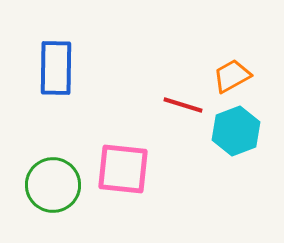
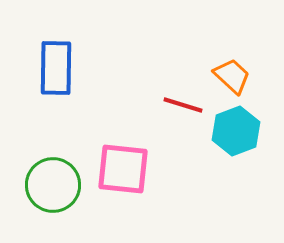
orange trapezoid: rotated 72 degrees clockwise
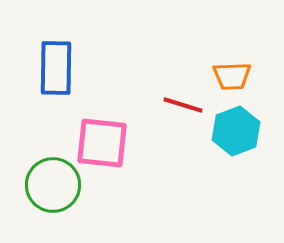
orange trapezoid: rotated 135 degrees clockwise
pink square: moved 21 px left, 26 px up
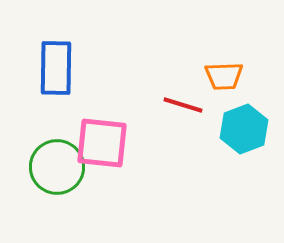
orange trapezoid: moved 8 px left
cyan hexagon: moved 8 px right, 2 px up
green circle: moved 4 px right, 18 px up
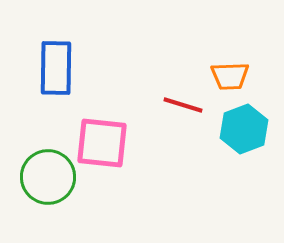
orange trapezoid: moved 6 px right
green circle: moved 9 px left, 10 px down
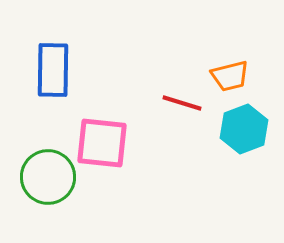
blue rectangle: moved 3 px left, 2 px down
orange trapezoid: rotated 12 degrees counterclockwise
red line: moved 1 px left, 2 px up
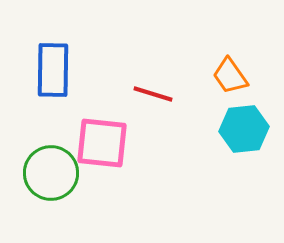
orange trapezoid: rotated 69 degrees clockwise
red line: moved 29 px left, 9 px up
cyan hexagon: rotated 15 degrees clockwise
green circle: moved 3 px right, 4 px up
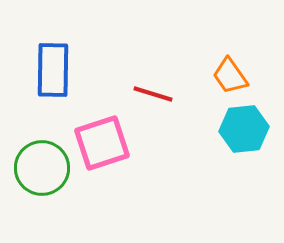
pink square: rotated 24 degrees counterclockwise
green circle: moved 9 px left, 5 px up
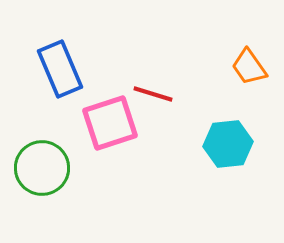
blue rectangle: moved 7 px right, 1 px up; rotated 24 degrees counterclockwise
orange trapezoid: moved 19 px right, 9 px up
cyan hexagon: moved 16 px left, 15 px down
pink square: moved 8 px right, 20 px up
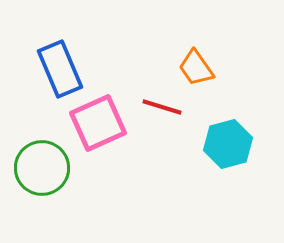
orange trapezoid: moved 53 px left, 1 px down
red line: moved 9 px right, 13 px down
pink square: moved 12 px left; rotated 6 degrees counterclockwise
cyan hexagon: rotated 9 degrees counterclockwise
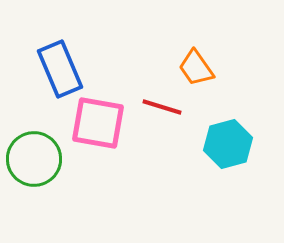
pink square: rotated 34 degrees clockwise
green circle: moved 8 px left, 9 px up
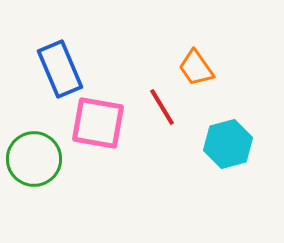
red line: rotated 42 degrees clockwise
